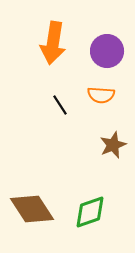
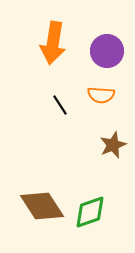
brown diamond: moved 10 px right, 3 px up
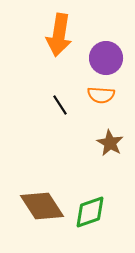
orange arrow: moved 6 px right, 8 px up
purple circle: moved 1 px left, 7 px down
brown star: moved 3 px left, 2 px up; rotated 20 degrees counterclockwise
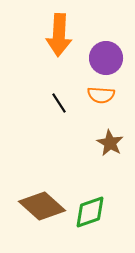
orange arrow: rotated 6 degrees counterclockwise
black line: moved 1 px left, 2 px up
brown diamond: rotated 15 degrees counterclockwise
